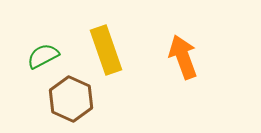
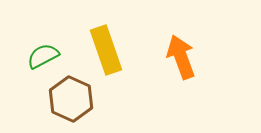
orange arrow: moved 2 px left
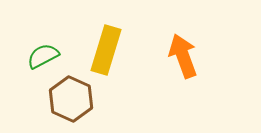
yellow rectangle: rotated 36 degrees clockwise
orange arrow: moved 2 px right, 1 px up
